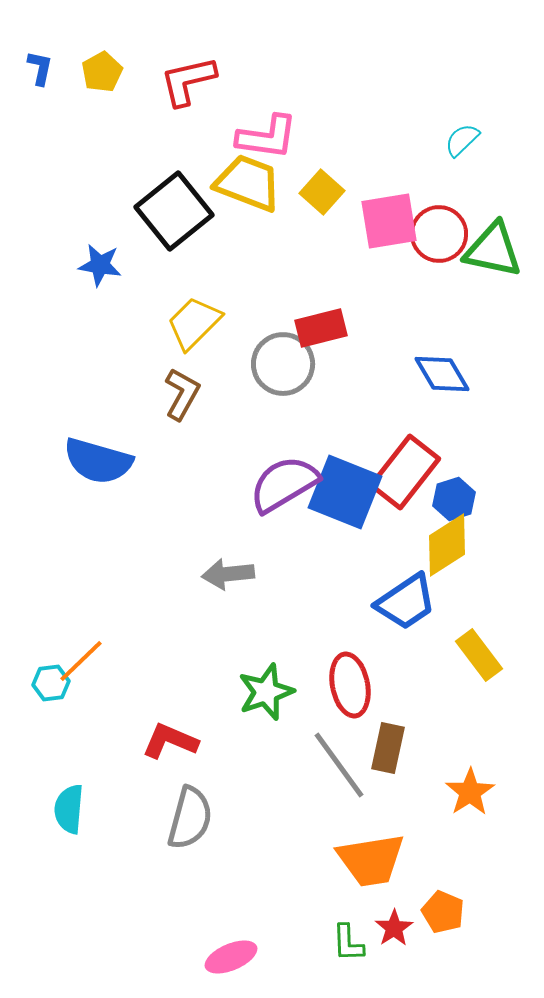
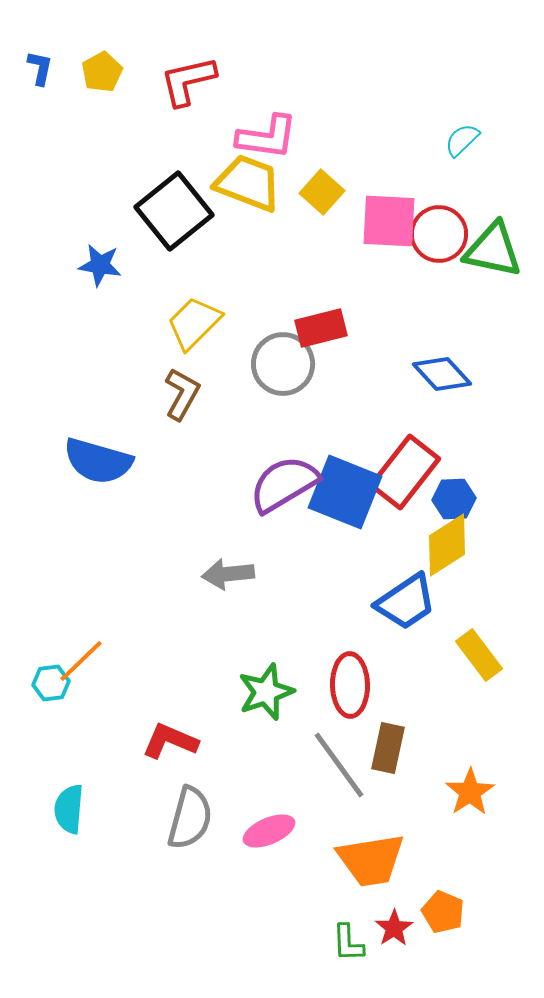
pink square at (389, 221): rotated 12 degrees clockwise
blue diamond at (442, 374): rotated 12 degrees counterclockwise
blue hexagon at (454, 499): rotated 15 degrees clockwise
red ellipse at (350, 685): rotated 10 degrees clockwise
pink ellipse at (231, 957): moved 38 px right, 126 px up
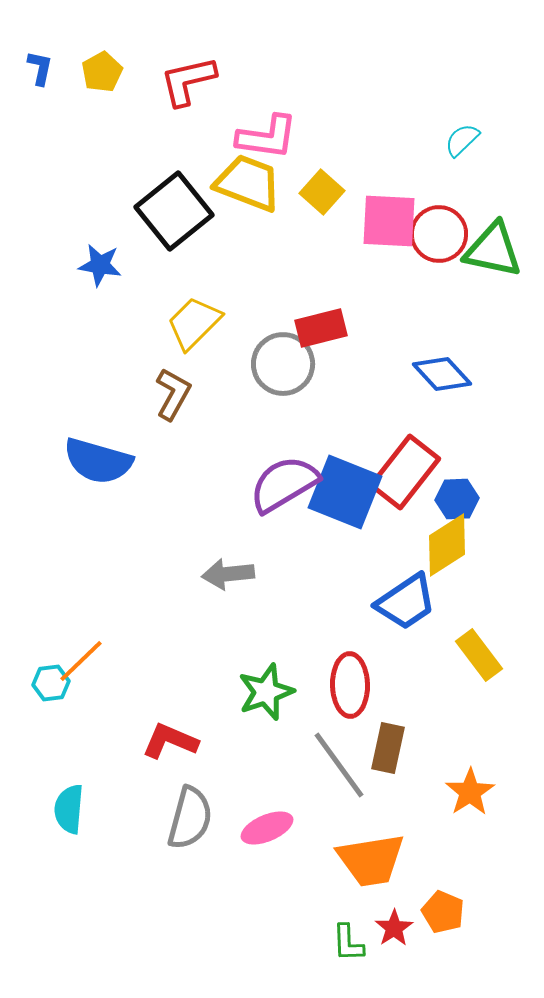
brown L-shape at (182, 394): moved 9 px left
blue hexagon at (454, 499): moved 3 px right
pink ellipse at (269, 831): moved 2 px left, 3 px up
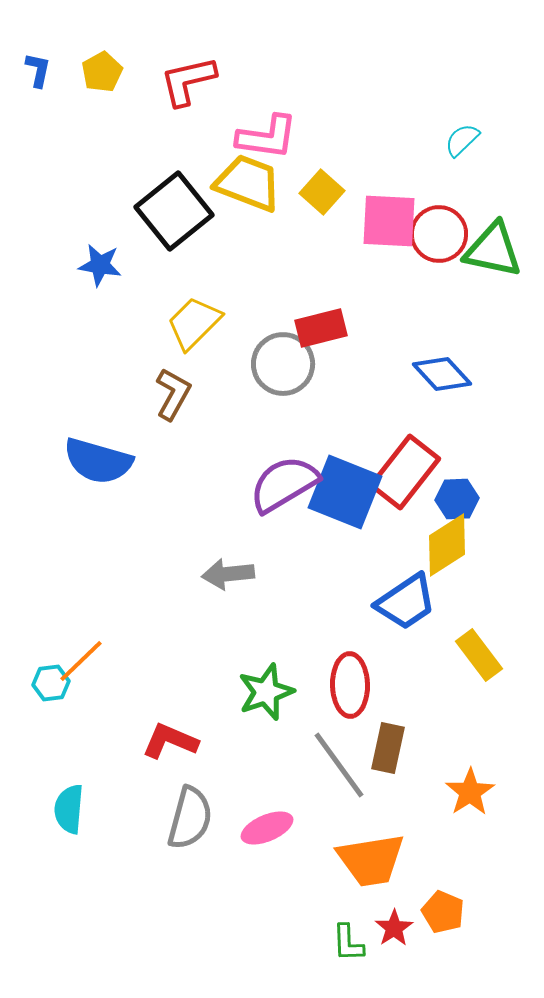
blue L-shape at (40, 68): moved 2 px left, 2 px down
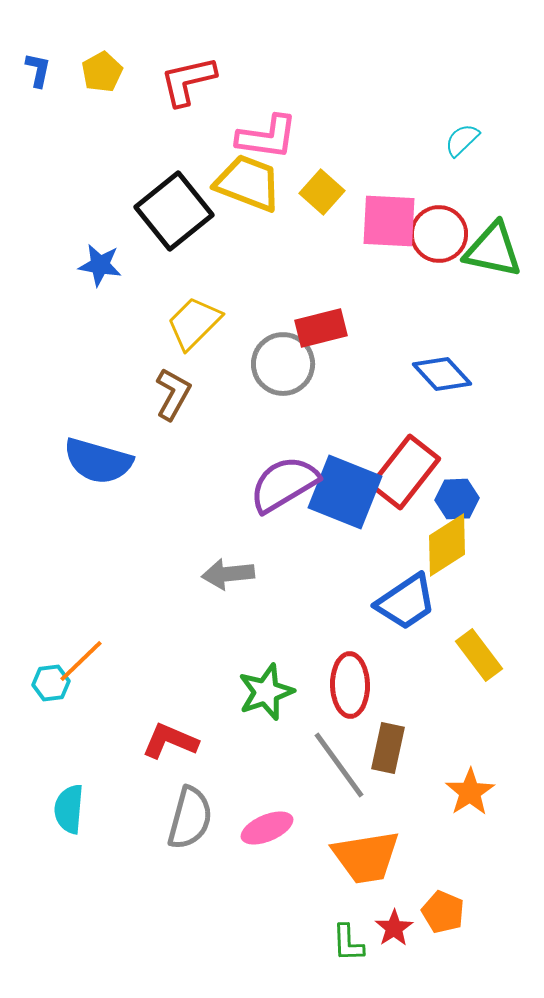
orange trapezoid at (371, 860): moved 5 px left, 3 px up
